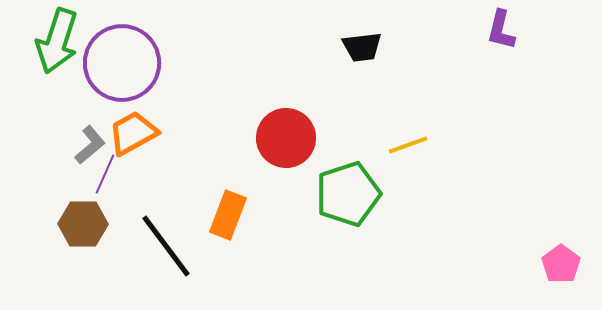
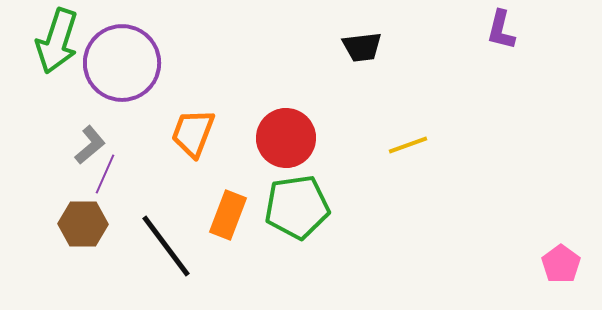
orange trapezoid: moved 60 px right; rotated 40 degrees counterclockwise
green pentagon: moved 51 px left, 13 px down; rotated 10 degrees clockwise
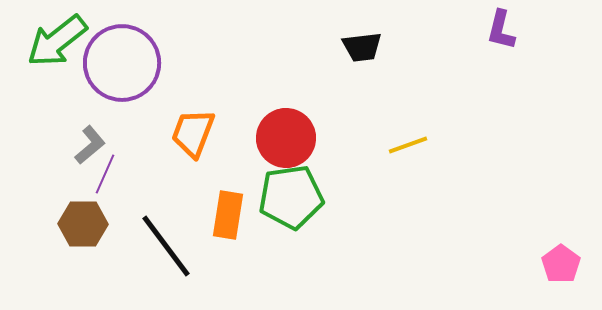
green arrow: rotated 34 degrees clockwise
green pentagon: moved 6 px left, 10 px up
orange rectangle: rotated 12 degrees counterclockwise
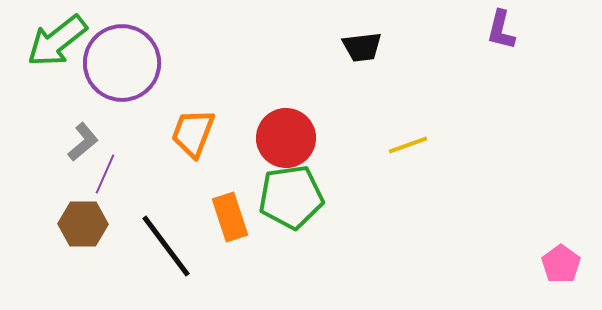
gray L-shape: moved 7 px left, 3 px up
orange rectangle: moved 2 px right, 2 px down; rotated 27 degrees counterclockwise
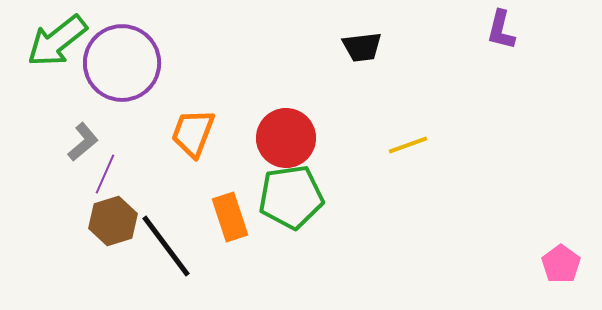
brown hexagon: moved 30 px right, 3 px up; rotated 18 degrees counterclockwise
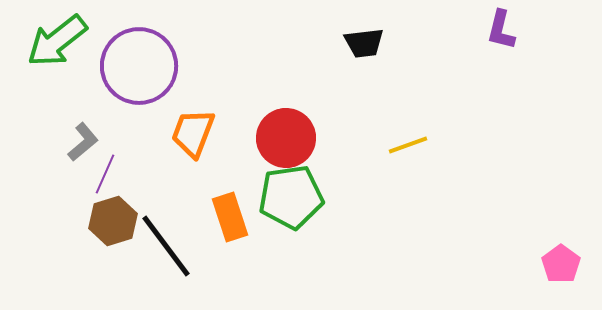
black trapezoid: moved 2 px right, 4 px up
purple circle: moved 17 px right, 3 px down
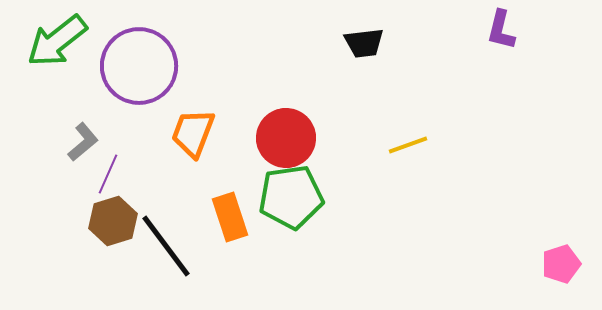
purple line: moved 3 px right
pink pentagon: rotated 18 degrees clockwise
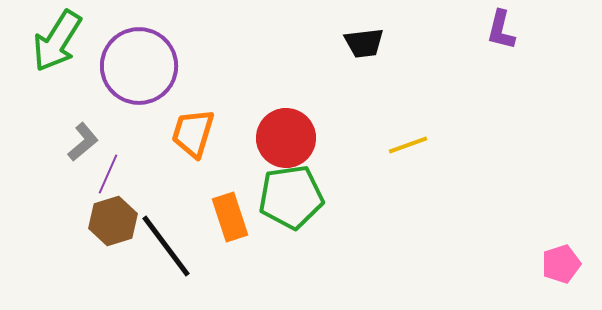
green arrow: rotated 20 degrees counterclockwise
orange trapezoid: rotated 4 degrees counterclockwise
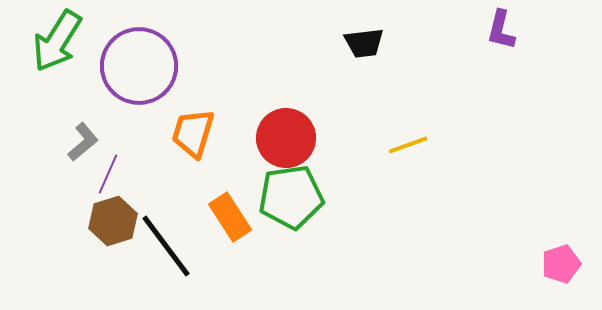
orange rectangle: rotated 15 degrees counterclockwise
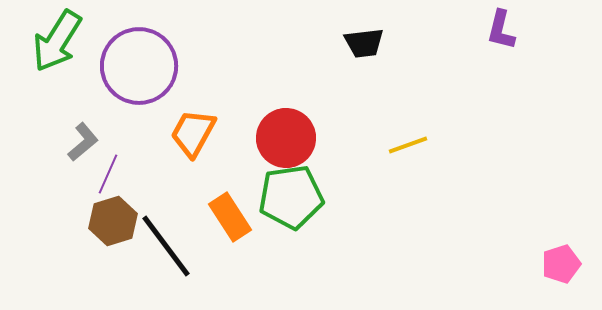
orange trapezoid: rotated 12 degrees clockwise
